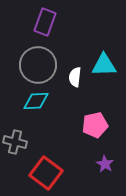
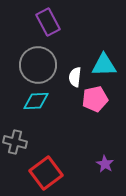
purple rectangle: moved 3 px right; rotated 48 degrees counterclockwise
pink pentagon: moved 26 px up
red square: rotated 16 degrees clockwise
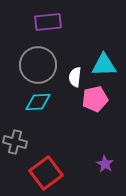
purple rectangle: rotated 68 degrees counterclockwise
cyan diamond: moved 2 px right, 1 px down
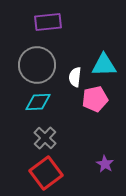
gray circle: moved 1 px left
gray cross: moved 30 px right, 4 px up; rotated 30 degrees clockwise
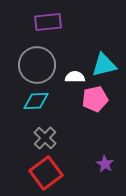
cyan triangle: rotated 12 degrees counterclockwise
white semicircle: rotated 84 degrees clockwise
cyan diamond: moved 2 px left, 1 px up
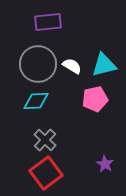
gray circle: moved 1 px right, 1 px up
white semicircle: moved 3 px left, 11 px up; rotated 30 degrees clockwise
gray cross: moved 2 px down
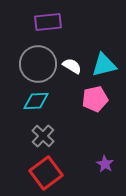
gray cross: moved 2 px left, 4 px up
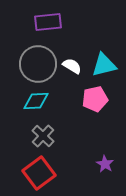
red square: moved 7 px left
